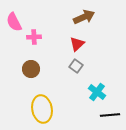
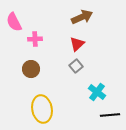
brown arrow: moved 2 px left
pink cross: moved 1 px right, 2 px down
gray square: rotated 16 degrees clockwise
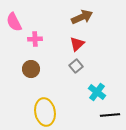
yellow ellipse: moved 3 px right, 3 px down
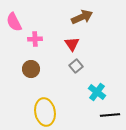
red triangle: moved 5 px left; rotated 21 degrees counterclockwise
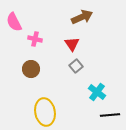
pink cross: rotated 16 degrees clockwise
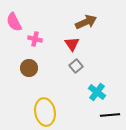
brown arrow: moved 4 px right, 5 px down
brown circle: moved 2 px left, 1 px up
